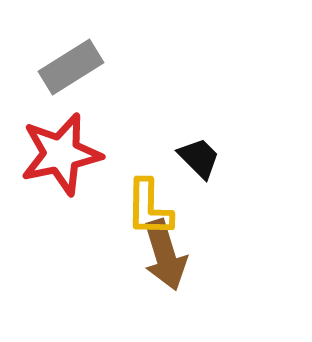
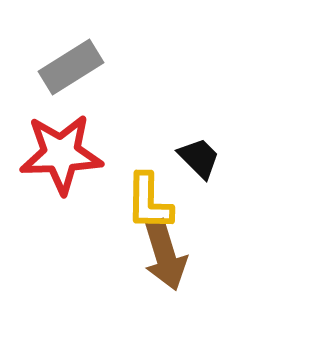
red star: rotated 10 degrees clockwise
yellow L-shape: moved 6 px up
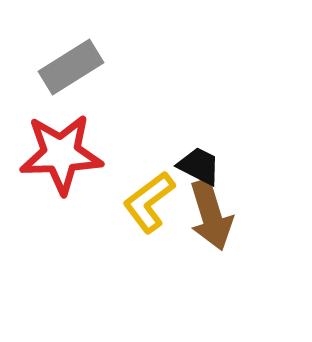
black trapezoid: moved 8 px down; rotated 18 degrees counterclockwise
yellow L-shape: rotated 52 degrees clockwise
brown arrow: moved 46 px right, 40 px up
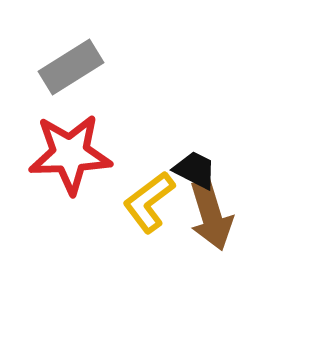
red star: moved 9 px right
black trapezoid: moved 4 px left, 4 px down
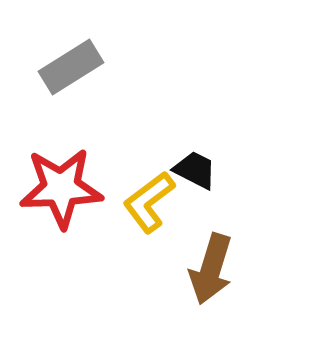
red star: moved 9 px left, 34 px down
brown arrow: moved 54 px down; rotated 34 degrees clockwise
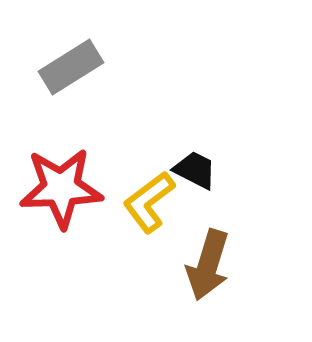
brown arrow: moved 3 px left, 4 px up
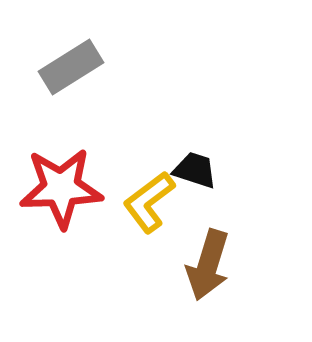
black trapezoid: rotated 9 degrees counterclockwise
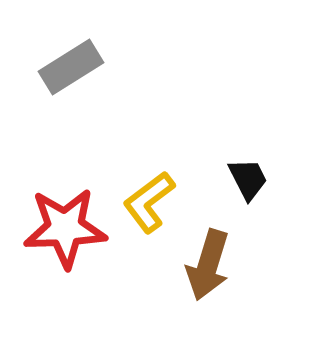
black trapezoid: moved 53 px right, 9 px down; rotated 45 degrees clockwise
red star: moved 4 px right, 40 px down
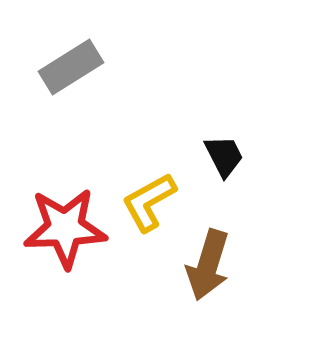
black trapezoid: moved 24 px left, 23 px up
yellow L-shape: rotated 8 degrees clockwise
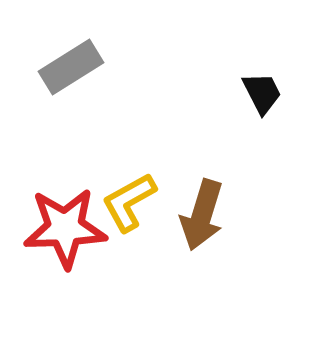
black trapezoid: moved 38 px right, 63 px up
yellow L-shape: moved 20 px left
brown arrow: moved 6 px left, 50 px up
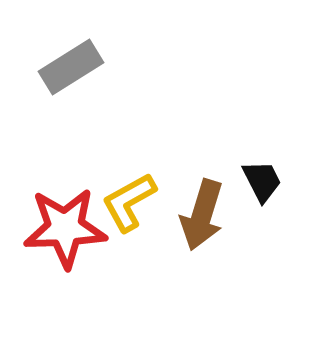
black trapezoid: moved 88 px down
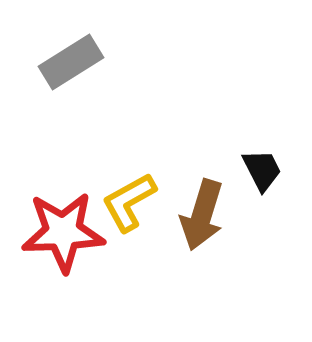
gray rectangle: moved 5 px up
black trapezoid: moved 11 px up
red star: moved 2 px left, 4 px down
